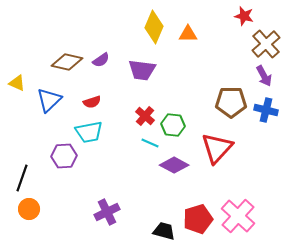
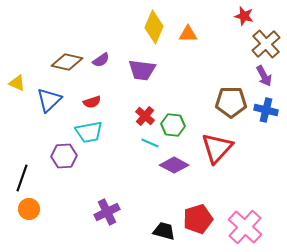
pink cross: moved 7 px right, 11 px down
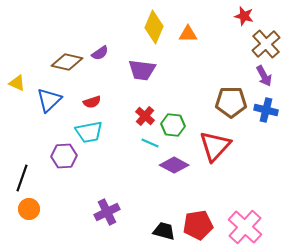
purple semicircle: moved 1 px left, 7 px up
red triangle: moved 2 px left, 2 px up
red pentagon: moved 6 px down; rotated 8 degrees clockwise
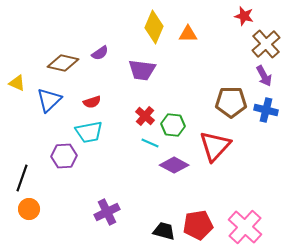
brown diamond: moved 4 px left, 1 px down
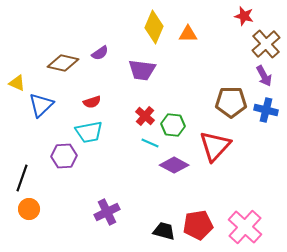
blue triangle: moved 8 px left, 5 px down
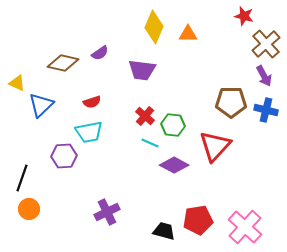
red pentagon: moved 5 px up
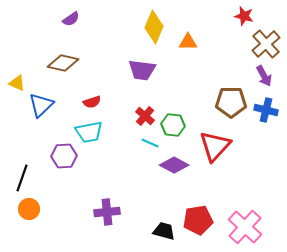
orange triangle: moved 8 px down
purple semicircle: moved 29 px left, 34 px up
purple cross: rotated 20 degrees clockwise
